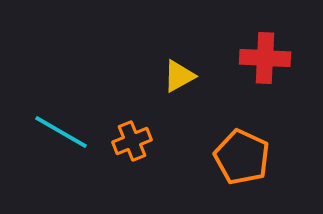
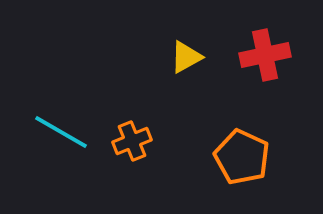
red cross: moved 3 px up; rotated 15 degrees counterclockwise
yellow triangle: moved 7 px right, 19 px up
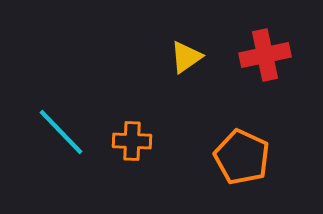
yellow triangle: rotated 6 degrees counterclockwise
cyan line: rotated 16 degrees clockwise
orange cross: rotated 24 degrees clockwise
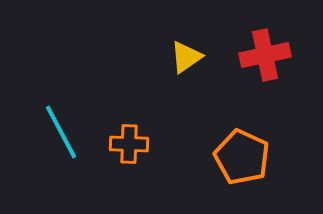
cyan line: rotated 16 degrees clockwise
orange cross: moved 3 px left, 3 px down
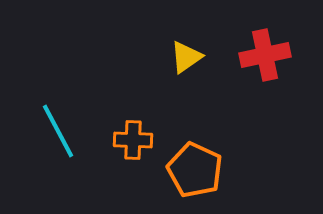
cyan line: moved 3 px left, 1 px up
orange cross: moved 4 px right, 4 px up
orange pentagon: moved 47 px left, 13 px down
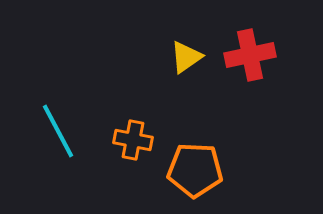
red cross: moved 15 px left
orange cross: rotated 9 degrees clockwise
orange pentagon: rotated 22 degrees counterclockwise
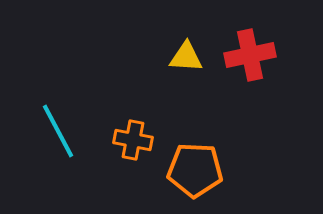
yellow triangle: rotated 39 degrees clockwise
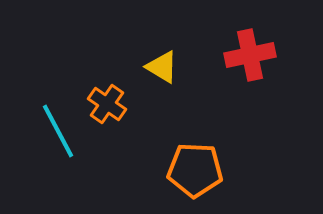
yellow triangle: moved 24 px left, 10 px down; rotated 27 degrees clockwise
orange cross: moved 26 px left, 36 px up; rotated 24 degrees clockwise
